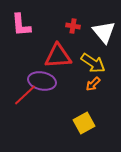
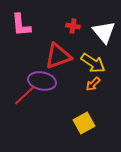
red triangle: rotated 16 degrees counterclockwise
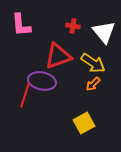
red line: rotated 30 degrees counterclockwise
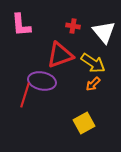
red triangle: moved 2 px right, 1 px up
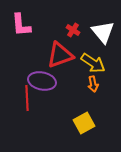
red cross: moved 4 px down; rotated 24 degrees clockwise
white triangle: moved 1 px left
orange arrow: rotated 56 degrees counterclockwise
red line: moved 2 px right, 3 px down; rotated 20 degrees counterclockwise
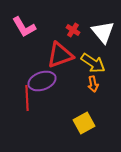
pink L-shape: moved 3 px right, 2 px down; rotated 25 degrees counterclockwise
purple ellipse: rotated 32 degrees counterclockwise
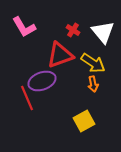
red line: rotated 20 degrees counterclockwise
yellow square: moved 2 px up
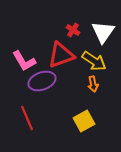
pink L-shape: moved 34 px down
white triangle: rotated 15 degrees clockwise
red triangle: moved 1 px right
yellow arrow: moved 1 px right, 2 px up
red line: moved 20 px down
